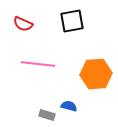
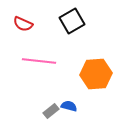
black square: rotated 20 degrees counterclockwise
pink line: moved 1 px right, 3 px up
gray rectangle: moved 4 px right, 4 px up; rotated 56 degrees counterclockwise
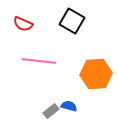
black square: rotated 30 degrees counterclockwise
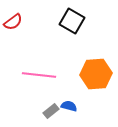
red semicircle: moved 10 px left, 2 px up; rotated 60 degrees counterclockwise
pink line: moved 14 px down
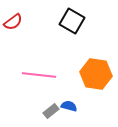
orange hexagon: rotated 12 degrees clockwise
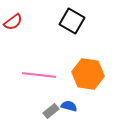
orange hexagon: moved 8 px left
